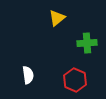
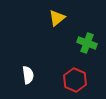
green cross: rotated 24 degrees clockwise
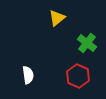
green cross: rotated 18 degrees clockwise
red hexagon: moved 3 px right, 4 px up
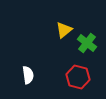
yellow triangle: moved 7 px right, 12 px down
red hexagon: moved 1 px down; rotated 10 degrees counterclockwise
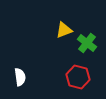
yellow triangle: rotated 18 degrees clockwise
white semicircle: moved 8 px left, 2 px down
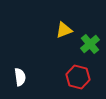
green cross: moved 3 px right, 1 px down; rotated 12 degrees clockwise
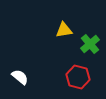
yellow triangle: rotated 12 degrees clockwise
white semicircle: rotated 42 degrees counterclockwise
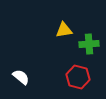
green cross: moved 1 px left; rotated 36 degrees clockwise
white semicircle: moved 1 px right
